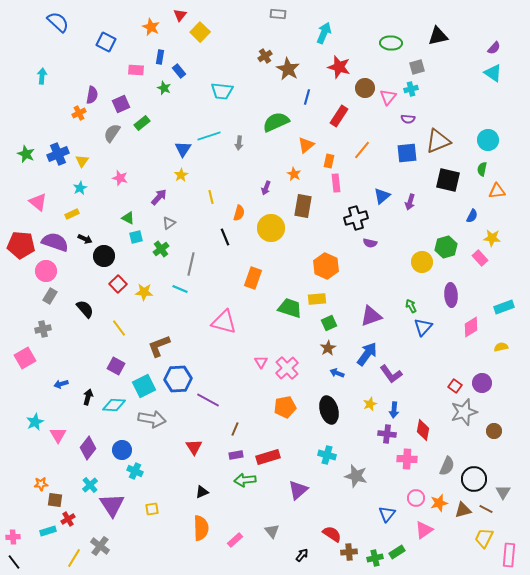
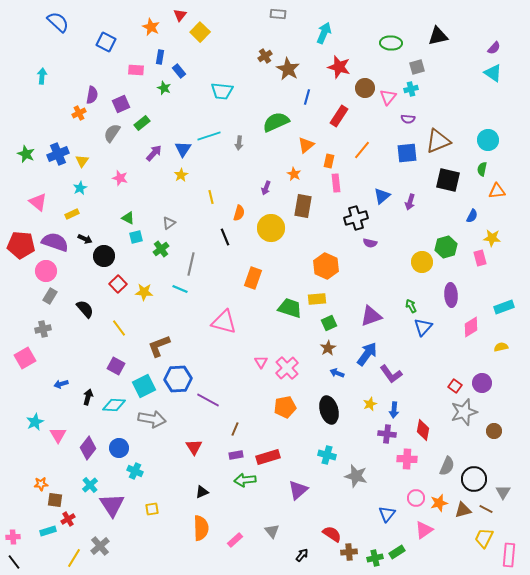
purple arrow at (159, 197): moved 5 px left, 44 px up
pink rectangle at (480, 258): rotated 28 degrees clockwise
blue circle at (122, 450): moved 3 px left, 2 px up
gray cross at (100, 546): rotated 12 degrees clockwise
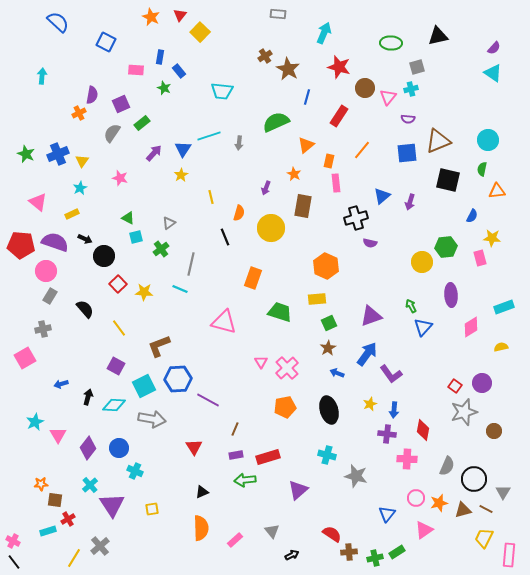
orange star at (151, 27): moved 10 px up
green hexagon at (446, 247): rotated 10 degrees clockwise
green trapezoid at (290, 308): moved 10 px left, 4 px down
pink cross at (13, 537): moved 4 px down; rotated 32 degrees clockwise
black arrow at (302, 555): moved 10 px left; rotated 24 degrees clockwise
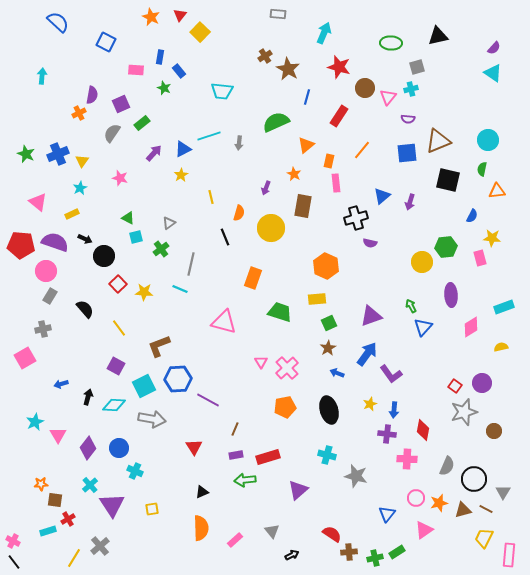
blue triangle at (183, 149): rotated 30 degrees clockwise
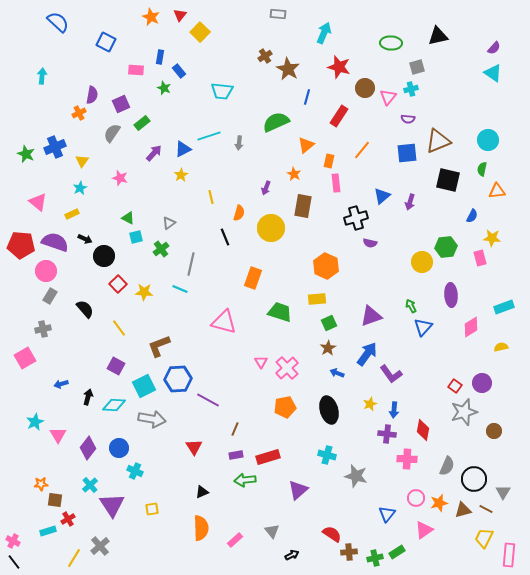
blue cross at (58, 154): moved 3 px left, 7 px up
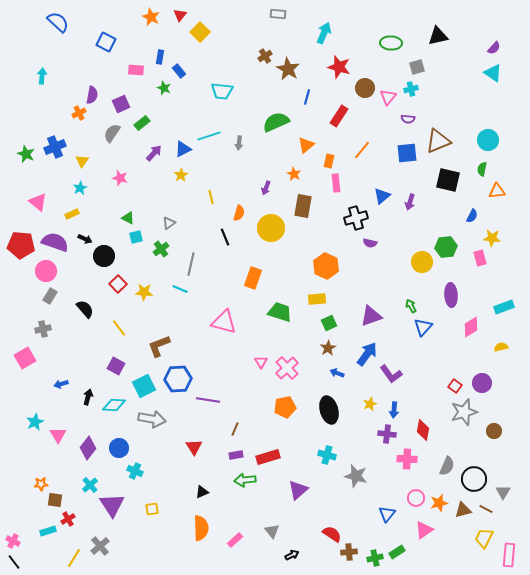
purple line at (208, 400): rotated 20 degrees counterclockwise
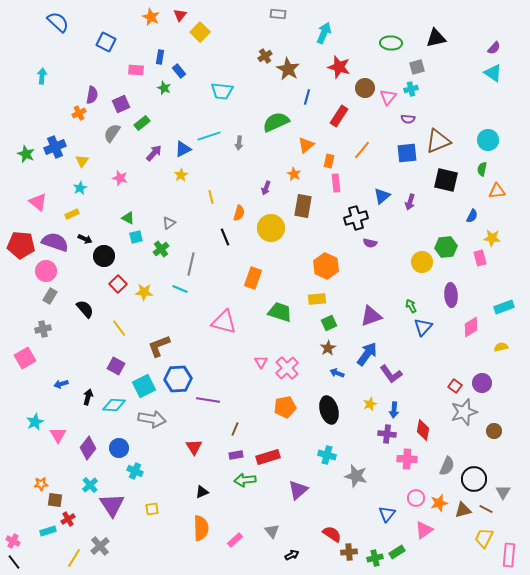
black triangle at (438, 36): moved 2 px left, 2 px down
black square at (448, 180): moved 2 px left
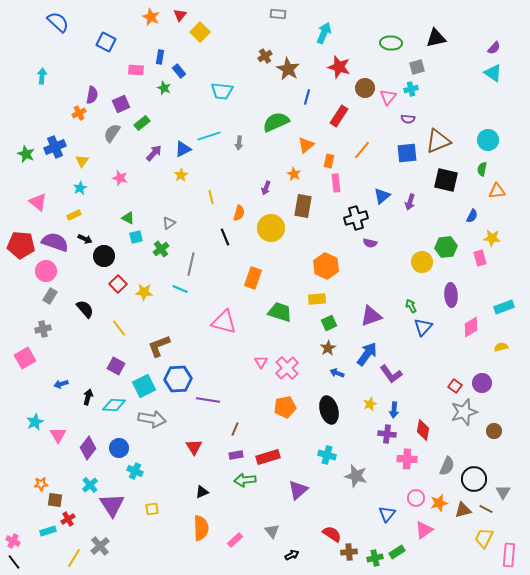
yellow rectangle at (72, 214): moved 2 px right, 1 px down
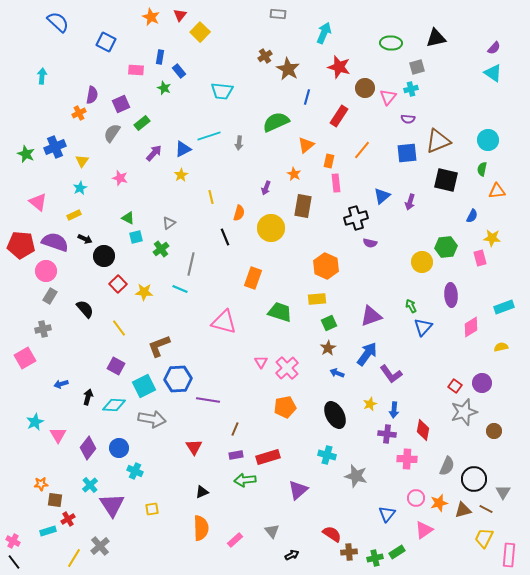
black ellipse at (329, 410): moved 6 px right, 5 px down; rotated 12 degrees counterclockwise
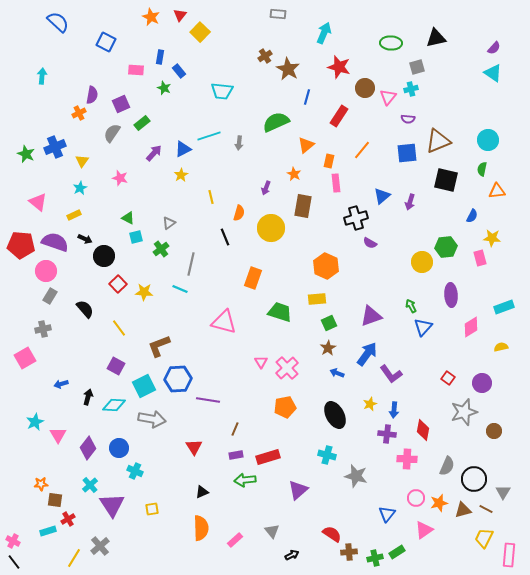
purple semicircle at (370, 243): rotated 16 degrees clockwise
red square at (455, 386): moved 7 px left, 8 px up
